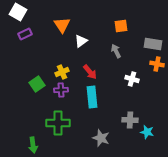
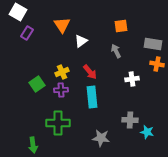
purple rectangle: moved 2 px right, 1 px up; rotated 32 degrees counterclockwise
white cross: rotated 24 degrees counterclockwise
gray star: rotated 12 degrees counterclockwise
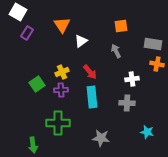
gray cross: moved 3 px left, 17 px up
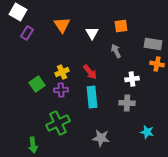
white triangle: moved 11 px right, 8 px up; rotated 24 degrees counterclockwise
green cross: rotated 25 degrees counterclockwise
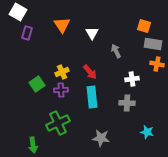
orange square: moved 23 px right; rotated 24 degrees clockwise
purple rectangle: rotated 16 degrees counterclockwise
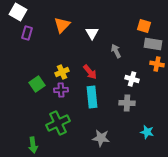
orange triangle: rotated 18 degrees clockwise
white cross: rotated 24 degrees clockwise
